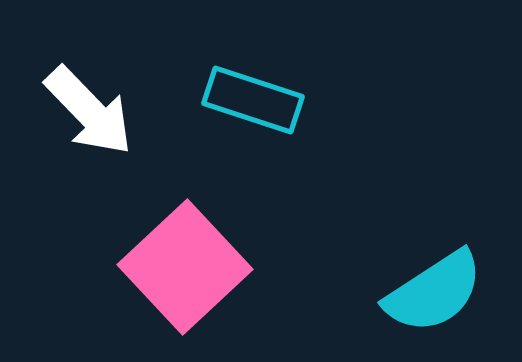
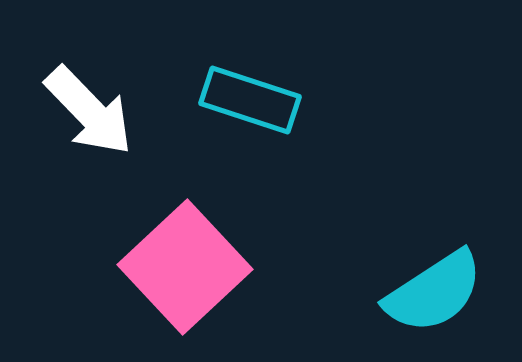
cyan rectangle: moved 3 px left
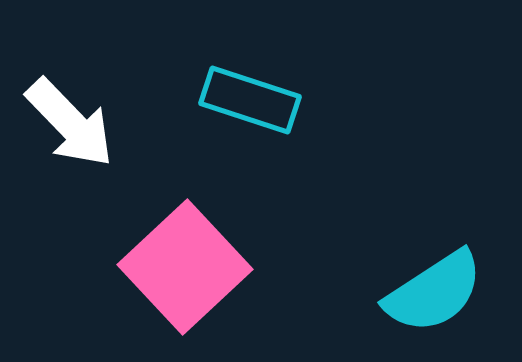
white arrow: moved 19 px left, 12 px down
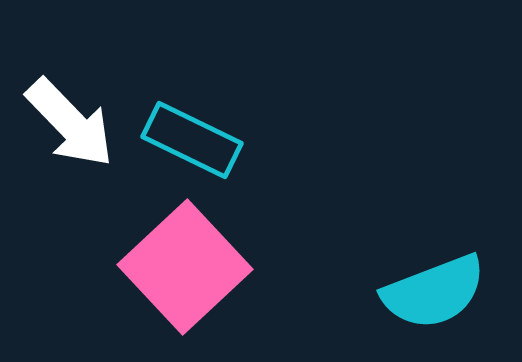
cyan rectangle: moved 58 px left, 40 px down; rotated 8 degrees clockwise
cyan semicircle: rotated 12 degrees clockwise
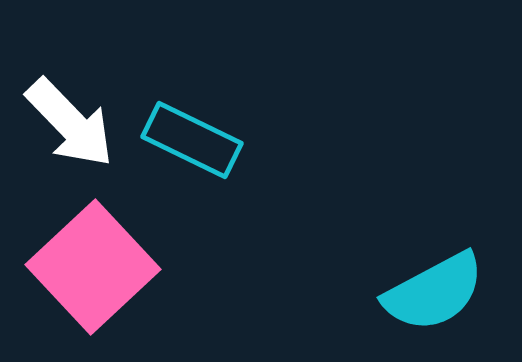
pink square: moved 92 px left
cyan semicircle: rotated 7 degrees counterclockwise
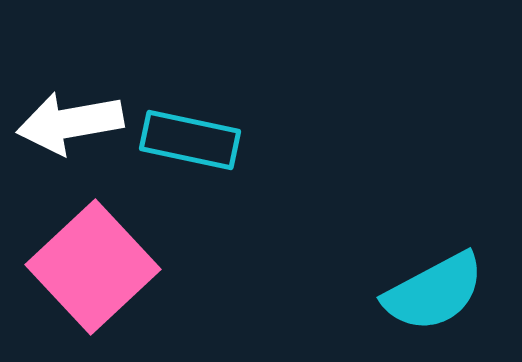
white arrow: rotated 124 degrees clockwise
cyan rectangle: moved 2 px left; rotated 14 degrees counterclockwise
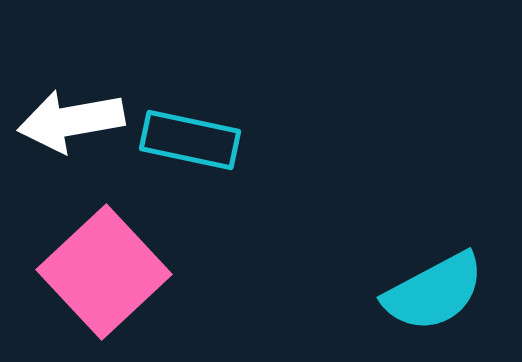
white arrow: moved 1 px right, 2 px up
pink square: moved 11 px right, 5 px down
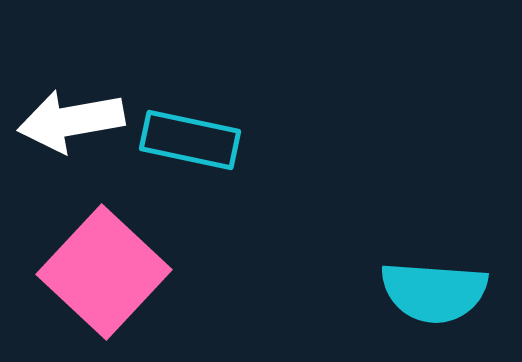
pink square: rotated 4 degrees counterclockwise
cyan semicircle: rotated 32 degrees clockwise
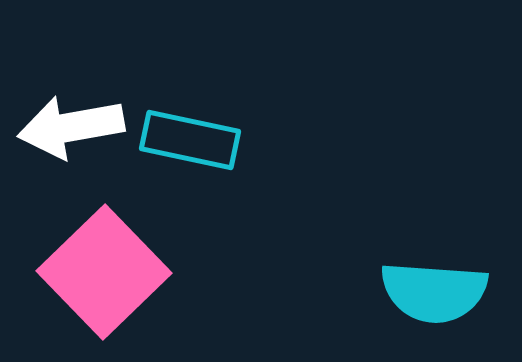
white arrow: moved 6 px down
pink square: rotated 3 degrees clockwise
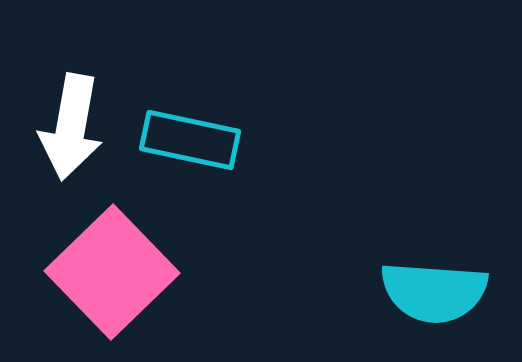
white arrow: rotated 70 degrees counterclockwise
pink square: moved 8 px right
